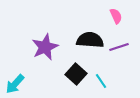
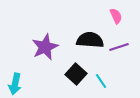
cyan arrow: rotated 30 degrees counterclockwise
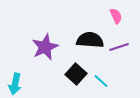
cyan line: rotated 14 degrees counterclockwise
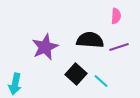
pink semicircle: rotated 28 degrees clockwise
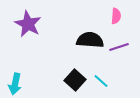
purple star: moved 17 px left, 23 px up; rotated 20 degrees counterclockwise
black square: moved 1 px left, 6 px down
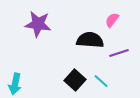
pink semicircle: moved 4 px left, 4 px down; rotated 147 degrees counterclockwise
purple star: moved 10 px right; rotated 20 degrees counterclockwise
purple line: moved 6 px down
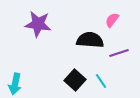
cyan line: rotated 14 degrees clockwise
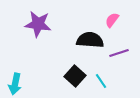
black square: moved 4 px up
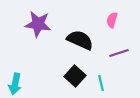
pink semicircle: rotated 21 degrees counterclockwise
black semicircle: moved 10 px left; rotated 20 degrees clockwise
cyan line: moved 2 px down; rotated 21 degrees clockwise
